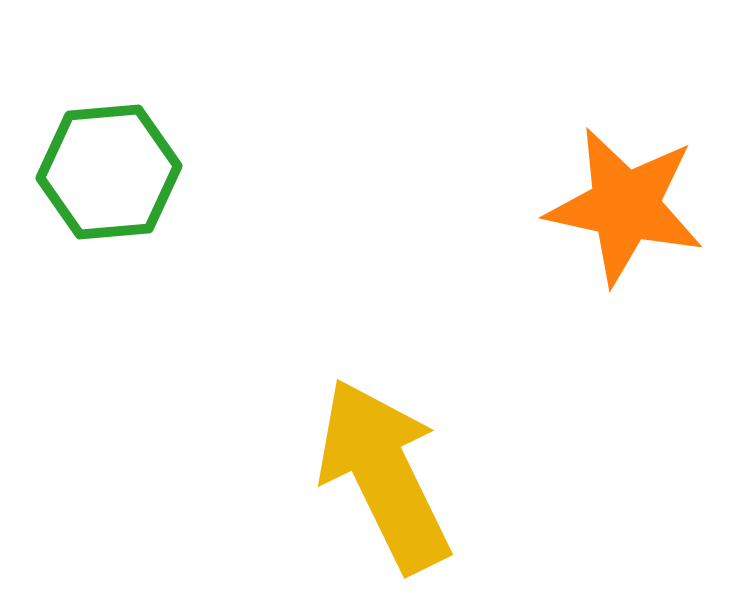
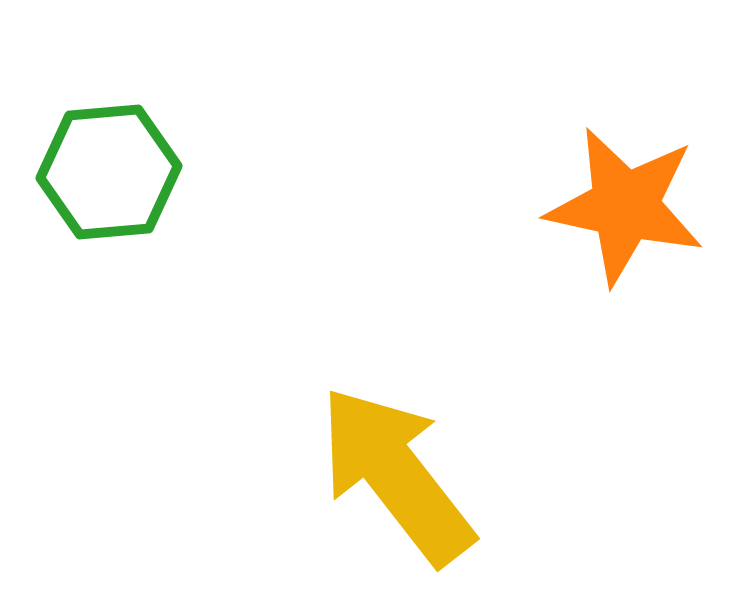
yellow arrow: moved 12 px right; rotated 12 degrees counterclockwise
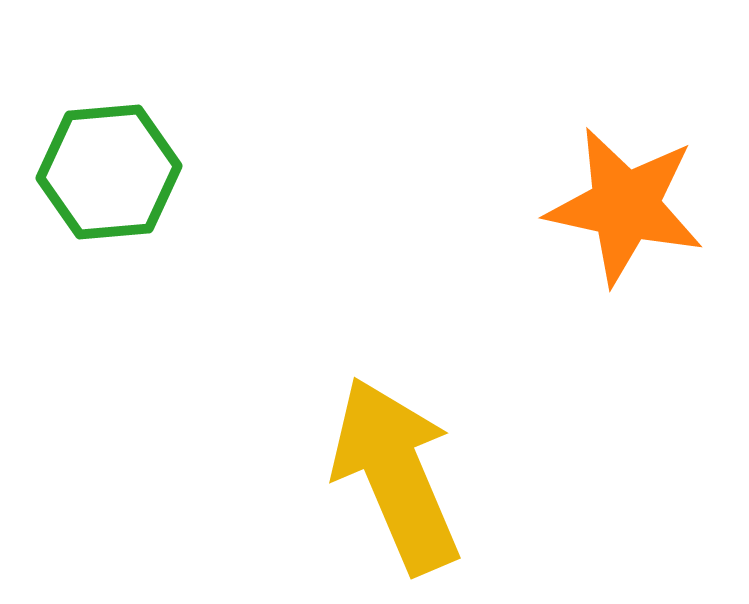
yellow arrow: rotated 15 degrees clockwise
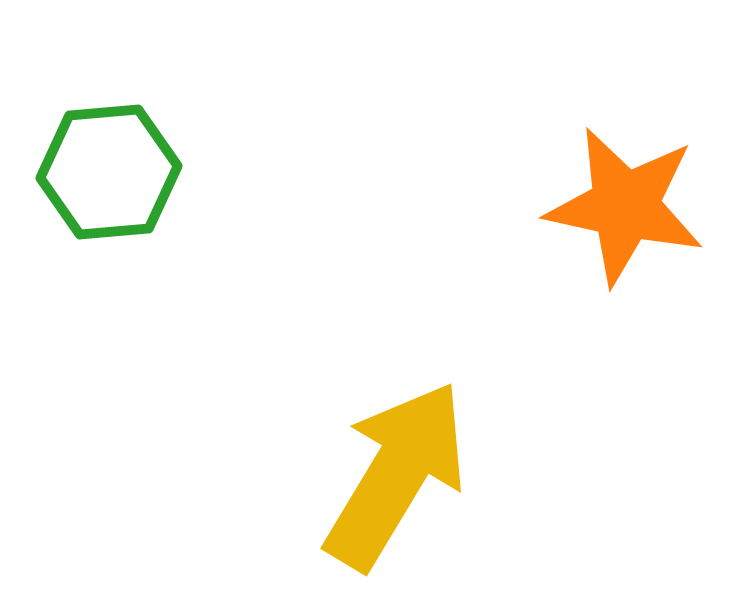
yellow arrow: rotated 54 degrees clockwise
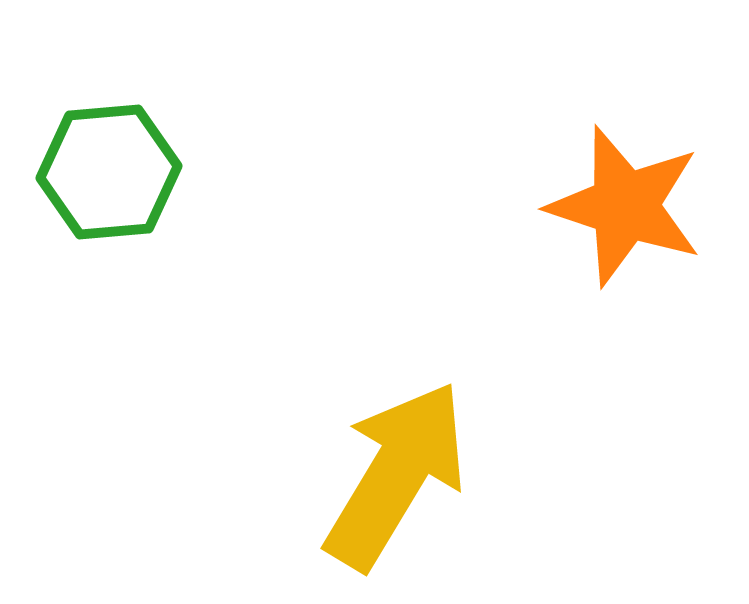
orange star: rotated 6 degrees clockwise
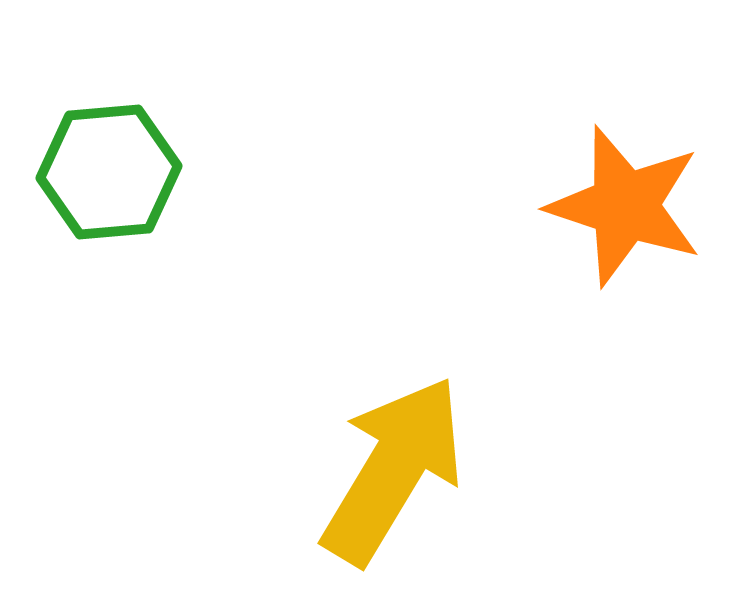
yellow arrow: moved 3 px left, 5 px up
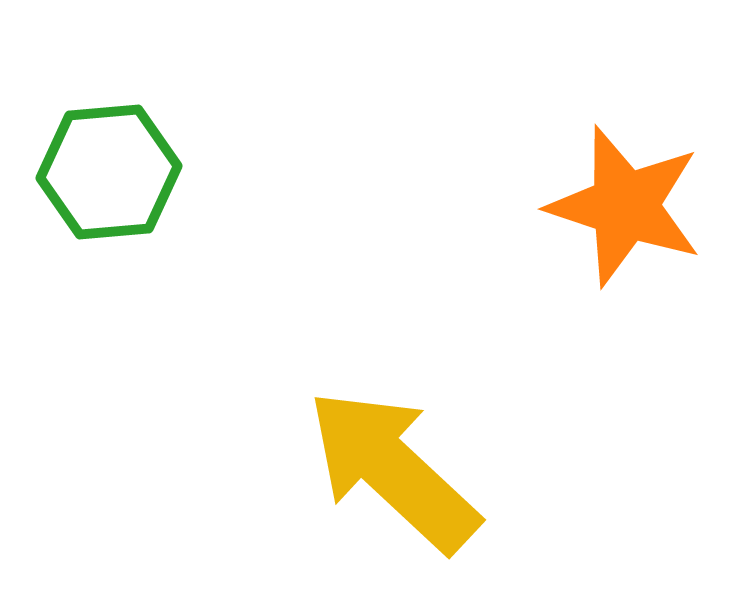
yellow arrow: rotated 78 degrees counterclockwise
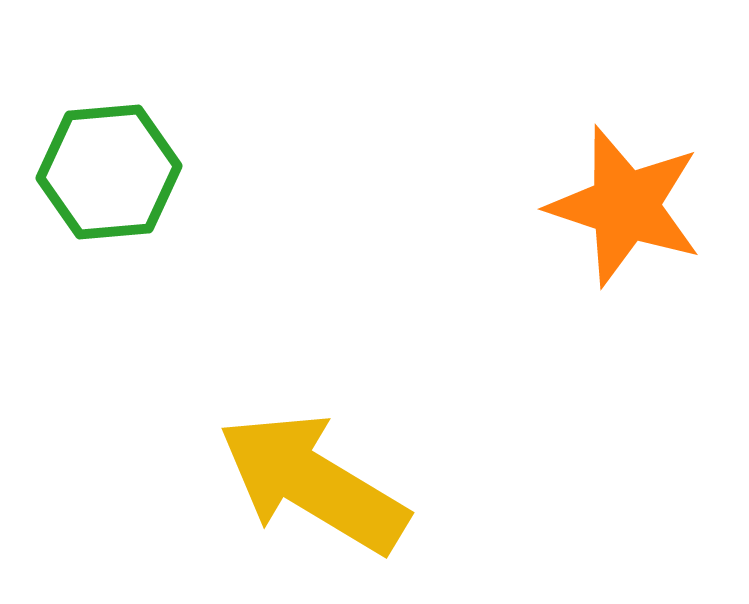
yellow arrow: moved 80 px left, 13 px down; rotated 12 degrees counterclockwise
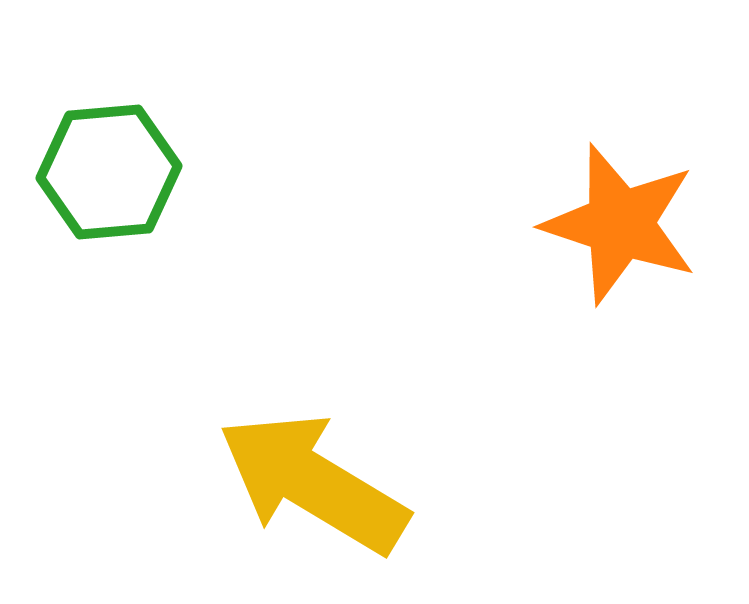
orange star: moved 5 px left, 18 px down
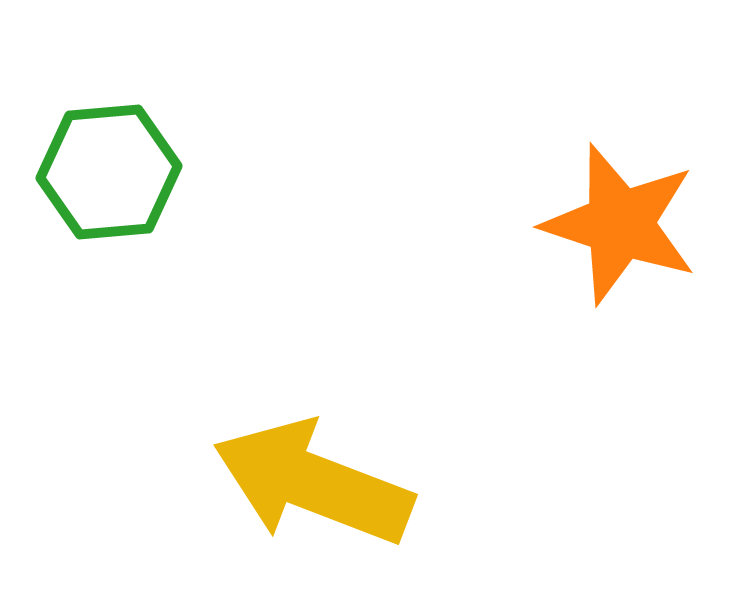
yellow arrow: rotated 10 degrees counterclockwise
